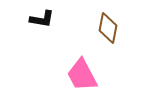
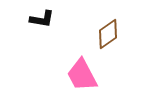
brown diamond: moved 6 px down; rotated 44 degrees clockwise
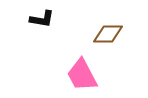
brown diamond: rotated 36 degrees clockwise
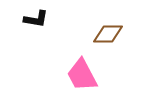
black L-shape: moved 6 px left
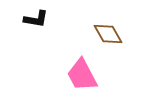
brown diamond: rotated 60 degrees clockwise
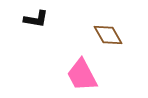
brown diamond: moved 1 px down
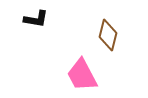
brown diamond: rotated 44 degrees clockwise
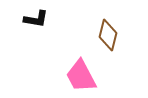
pink trapezoid: moved 1 px left, 1 px down
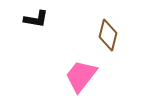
pink trapezoid: rotated 66 degrees clockwise
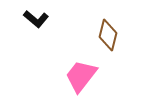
black L-shape: rotated 30 degrees clockwise
